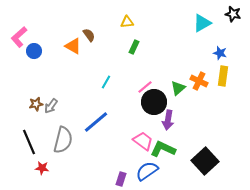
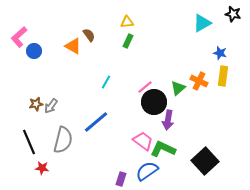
green rectangle: moved 6 px left, 6 px up
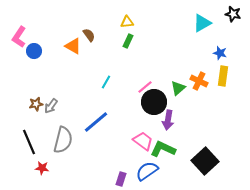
pink L-shape: rotated 15 degrees counterclockwise
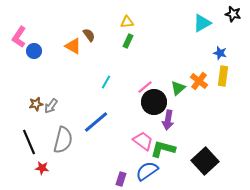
orange cross: rotated 12 degrees clockwise
green L-shape: rotated 10 degrees counterclockwise
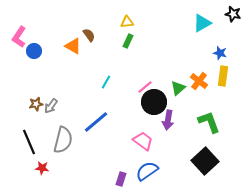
green L-shape: moved 46 px right, 27 px up; rotated 55 degrees clockwise
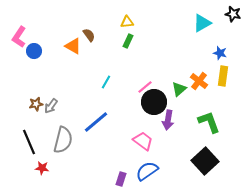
green triangle: moved 1 px right, 1 px down
